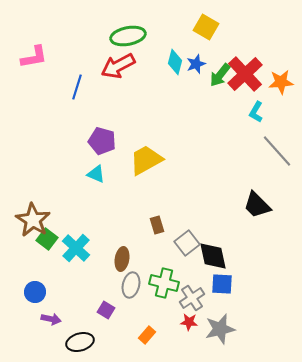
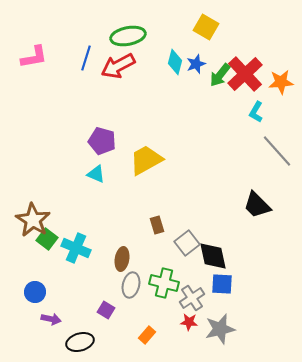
blue line: moved 9 px right, 29 px up
cyan cross: rotated 20 degrees counterclockwise
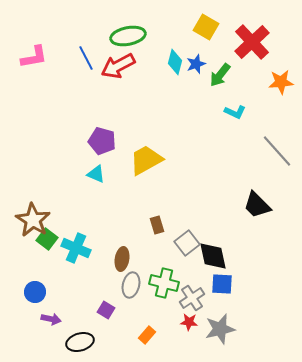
blue line: rotated 45 degrees counterclockwise
red cross: moved 7 px right, 32 px up
cyan L-shape: moved 21 px left; rotated 95 degrees counterclockwise
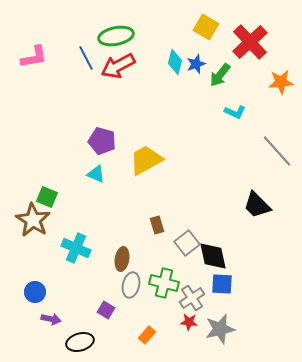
green ellipse: moved 12 px left
red cross: moved 2 px left
green square: moved 42 px up; rotated 15 degrees counterclockwise
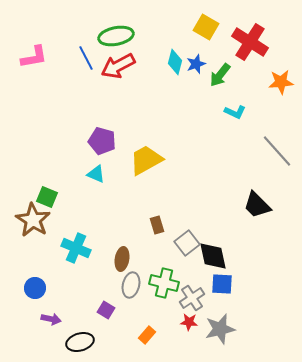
red cross: rotated 15 degrees counterclockwise
blue circle: moved 4 px up
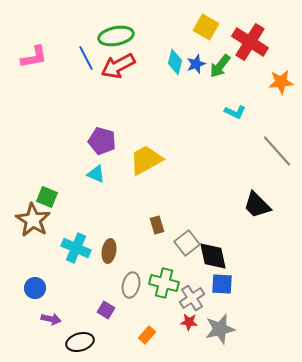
green arrow: moved 9 px up
brown ellipse: moved 13 px left, 8 px up
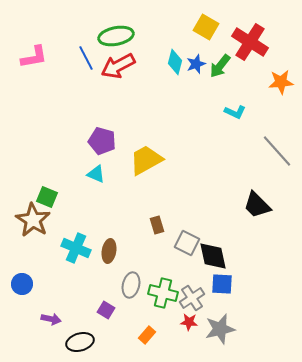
gray square: rotated 25 degrees counterclockwise
green cross: moved 1 px left, 10 px down
blue circle: moved 13 px left, 4 px up
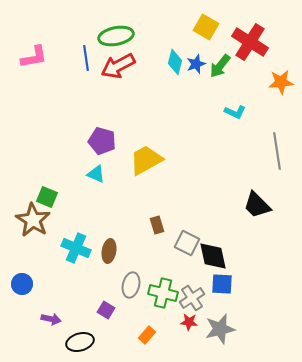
blue line: rotated 20 degrees clockwise
gray line: rotated 33 degrees clockwise
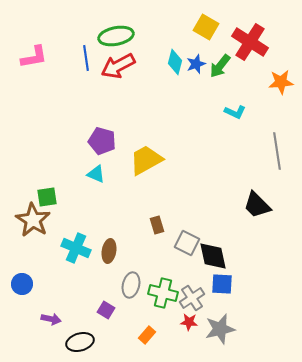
green square: rotated 30 degrees counterclockwise
